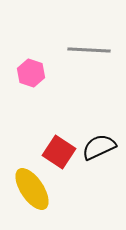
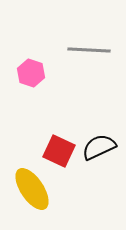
red square: moved 1 px up; rotated 8 degrees counterclockwise
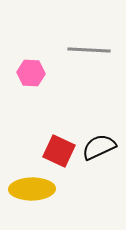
pink hexagon: rotated 16 degrees counterclockwise
yellow ellipse: rotated 57 degrees counterclockwise
